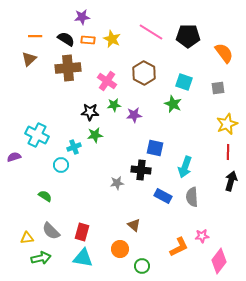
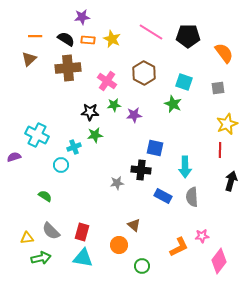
red line at (228, 152): moved 8 px left, 2 px up
cyan arrow at (185, 167): rotated 20 degrees counterclockwise
orange circle at (120, 249): moved 1 px left, 4 px up
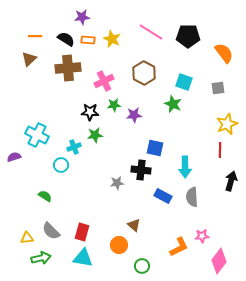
pink cross at (107, 81): moved 3 px left; rotated 30 degrees clockwise
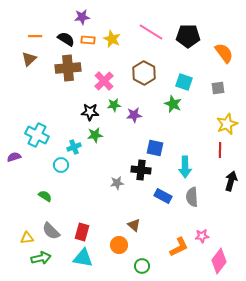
pink cross at (104, 81): rotated 18 degrees counterclockwise
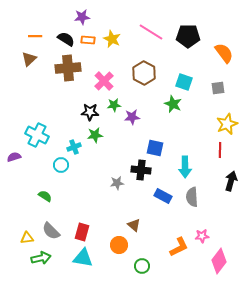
purple star at (134, 115): moved 2 px left, 2 px down
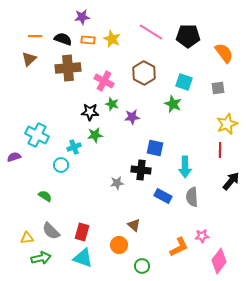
black semicircle at (66, 39): moved 3 px left; rotated 12 degrees counterclockwise
pink cross at (104, 81): rotated 18 degrees counterclockwise
green star at (114, 105): moved 2 px left, 1 px up; rotated 24 degrees clockwise
black arrow at (231, 181): rotated 24 degrees clockwise
cyan triangle at (83, 258): rotated 10 degrees clockwise
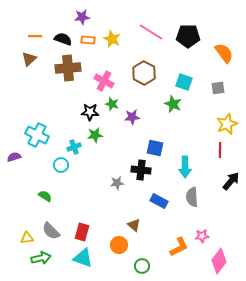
blue rectangle at (163, 196): moved 4 px left, 5 px down
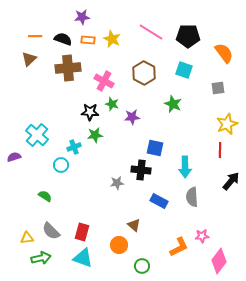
cyan square at (184, 82): moved 12 px up
cyan cross at (37, 135): rotated 15 degrees clockwise
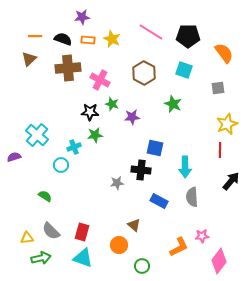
pink cross at (104, 81): moved 4 px left, 1 px up
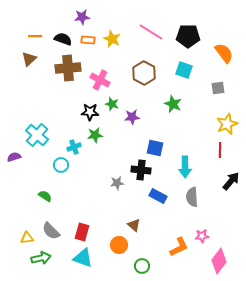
blue rectangle at (159, 201): moved 1 px left, 5 px up
